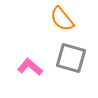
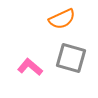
orange semicircle: rotated 76 degrees counterclockwise
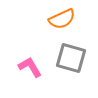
pink L-shape: rotated 20 degrees clockwise
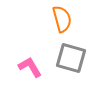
orange semicircle: rotated 80 degrees counterclockwise
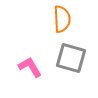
orange semicircle: rotated 12 degrees clockwise
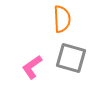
pink L-shape: moved 2 px right; rotated 95 degrees counterclockwise
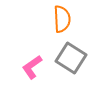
gray square: rotated 16 degrees clockwise
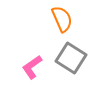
orange semicircle: rotated 20 degrees counterclockwise
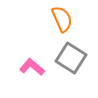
pink L-shape: rotated 75 degrees clockwise
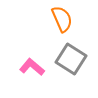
gray square: moved 1 px down
